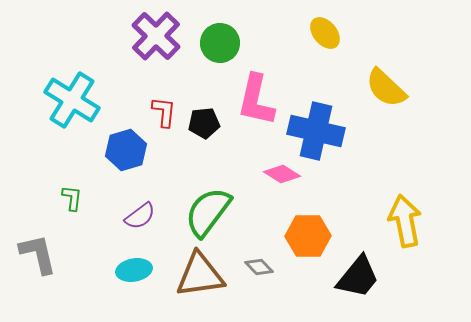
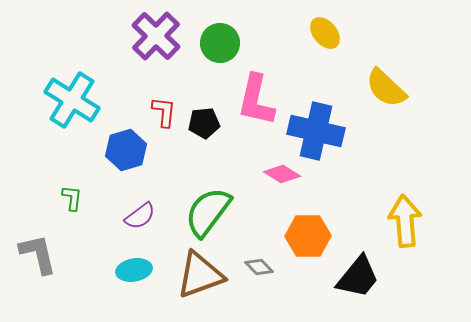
yellow arrow: rotated 6 degrees clockwise
brown triangle: rotated 12 degrees counterclockwise
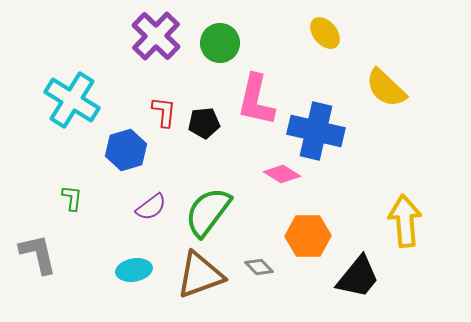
purple semicircle: moved 11 px right, 9 px up
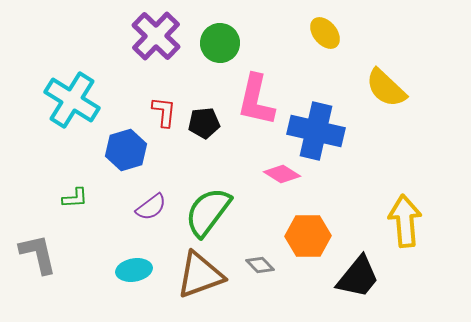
green L-shape: moved 3 px right; rotated 80 degrees clockwise
gray diamond: moved 1 px right, 2 px up
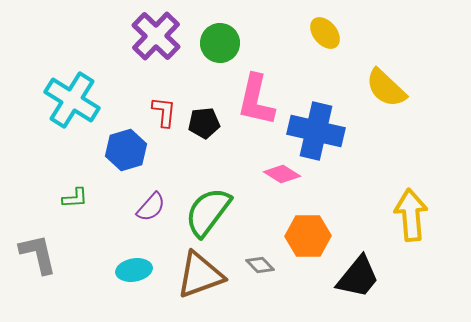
purple semicircle: rotated 12 degrees counterclockwise
yellow arrow: moved 6 px right, 6 px up
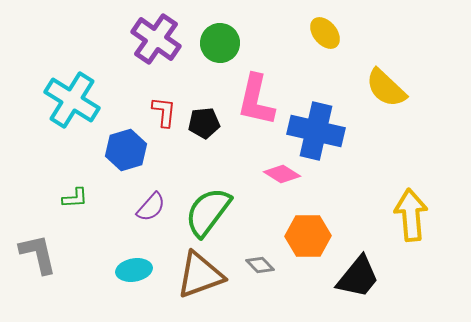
purple cross: moved 3 px down; rotated 9 degrees counterclockwise
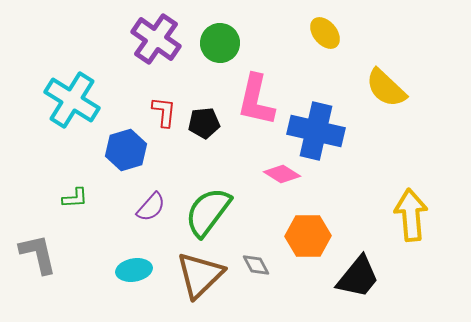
gray diamond: moved 4 px left; rotated 16 degrees clockwise
brown triangle: rotated 24 degrees counterclockwise
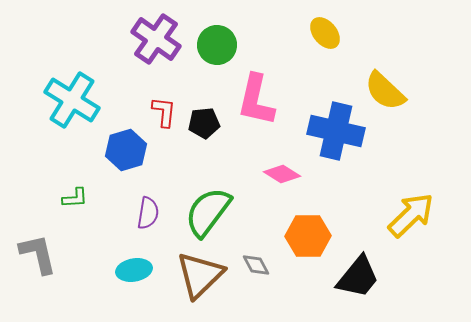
green circle: moved 3 px left, 2 px down
yellow semicircle: moved 1 px left, 3 px down
blue cross: moved 20 px right
purple semicircle: moved 3 px left, 6 px down; rotated 32 degrees counterclockwise
yellow arrow: rotated 51 degrees clockwise
